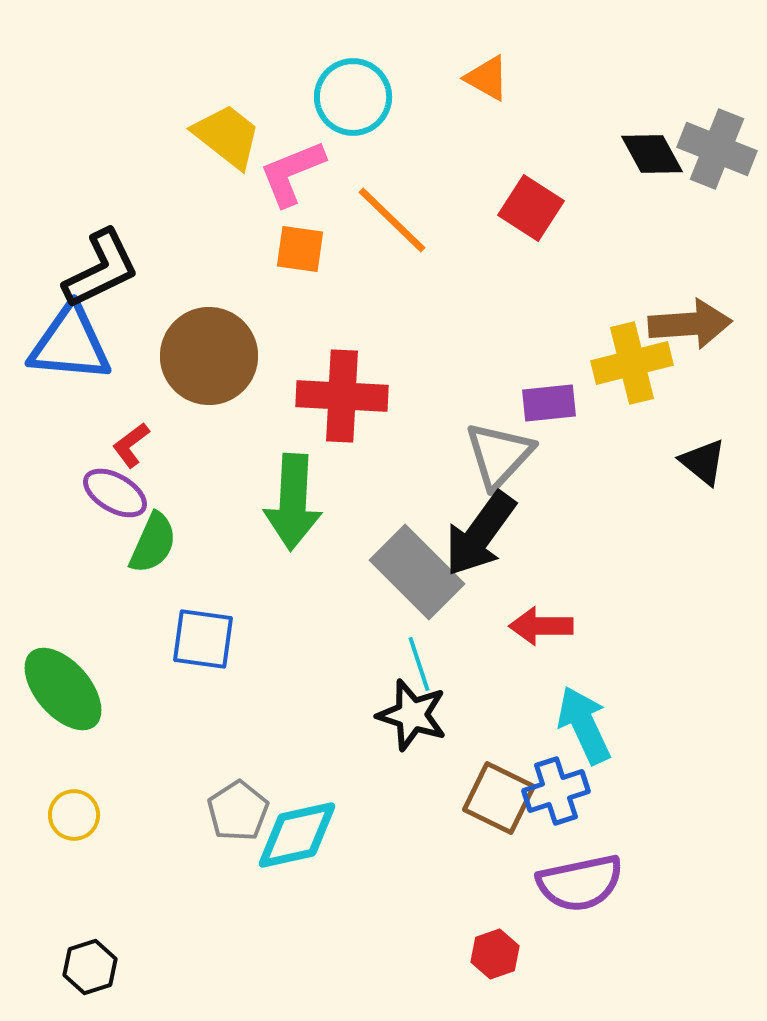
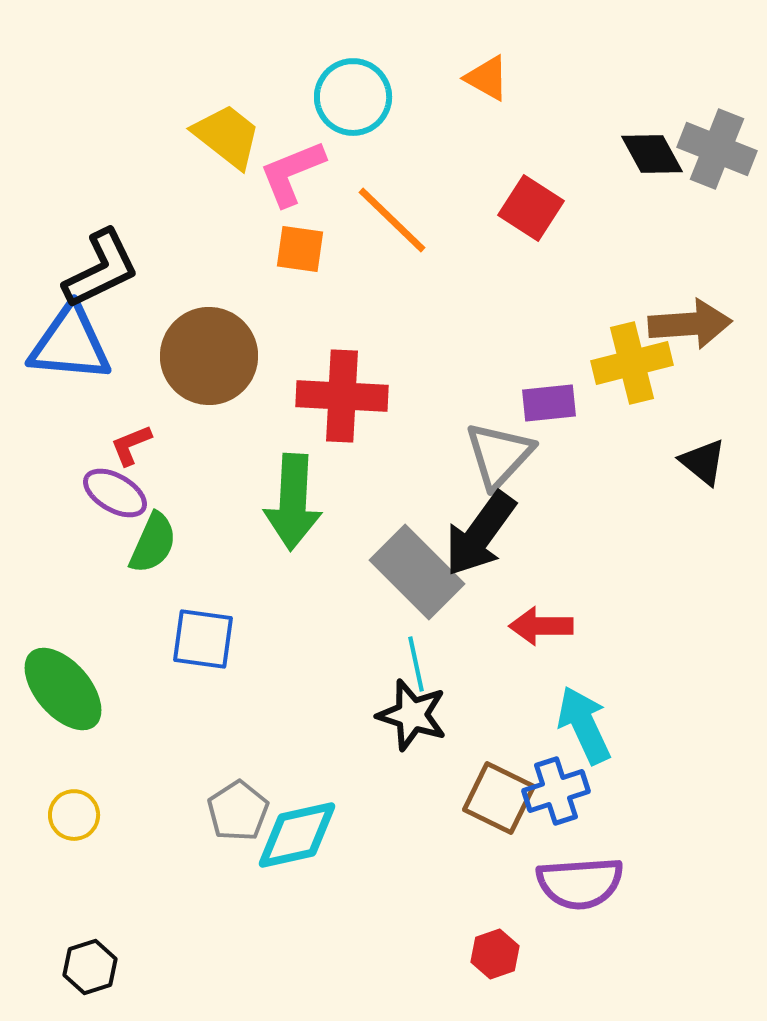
red L-shape: rotated 15 degrees clockwise
cyan line: moved 3 px left; rotated 6 degrees clockwise
purple semicircle: rotated 8 degrees clockwise
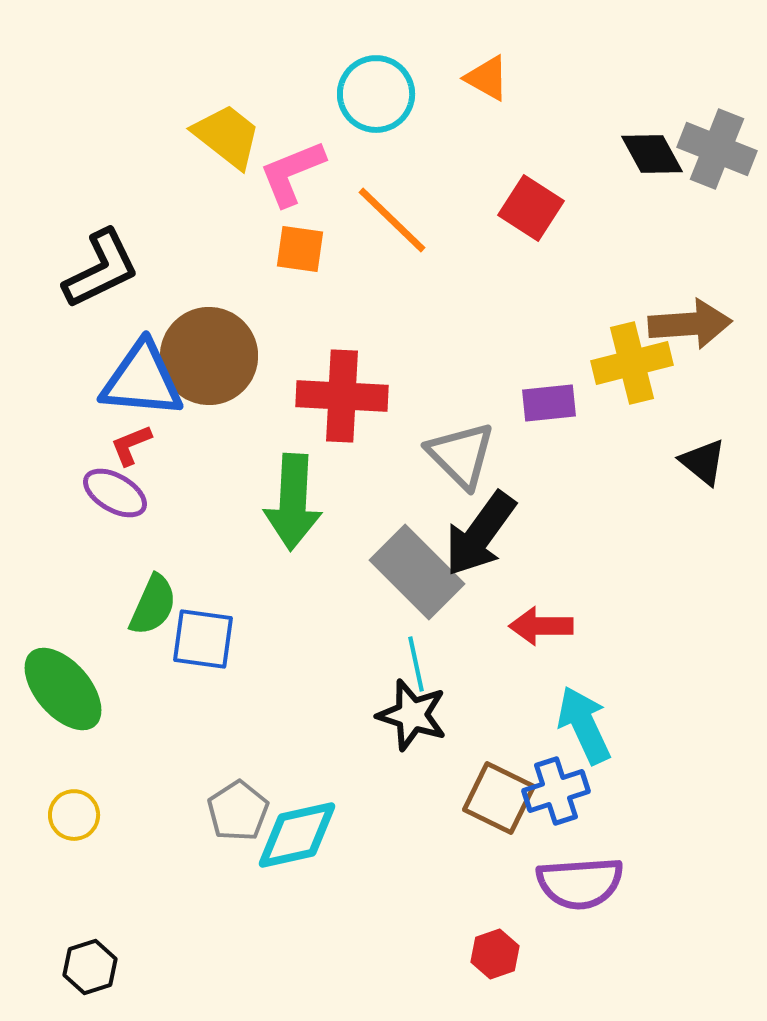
cyan circle: moved 23 px right, 3 px up
blue triangle: moved 72 px right, 36 px down
gray triangle: moved 38 px left; rotated 28 degrees counterclockwise
green semicircle: moved 62 px down
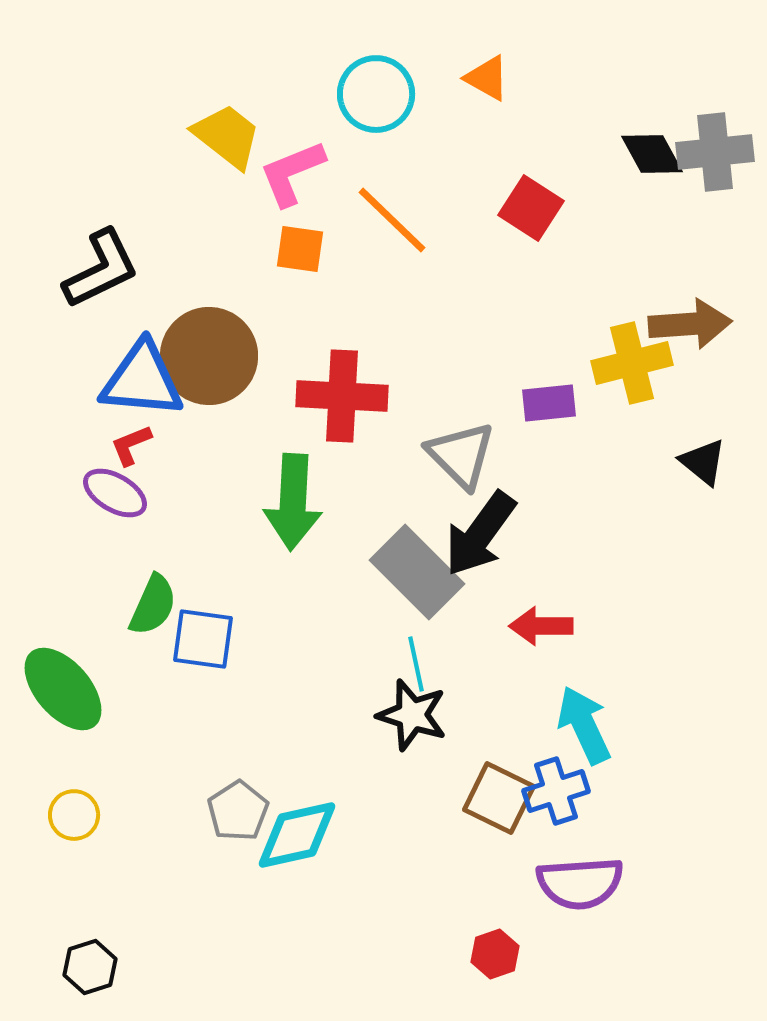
gray cross: moved 2 px left, 3 px down; rotated 28 degrees counterclockwise
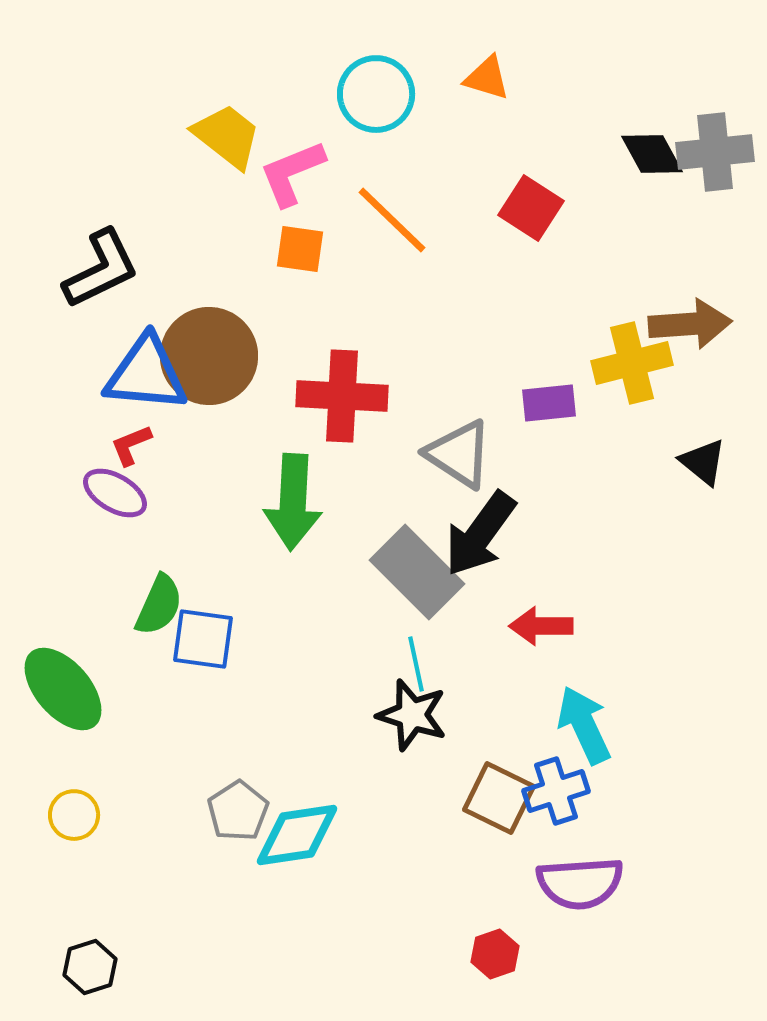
orange triangle: rotated 12 degrees counterclockwise
blue triangle: moved 4 px right, 6 px up
gray triangle: moved 2 px left, 1 px up; rotated 12 degrees counterclockwise
green semicircle: moved 6 px right
cyan diamond: rotated 4 degrees clockwise
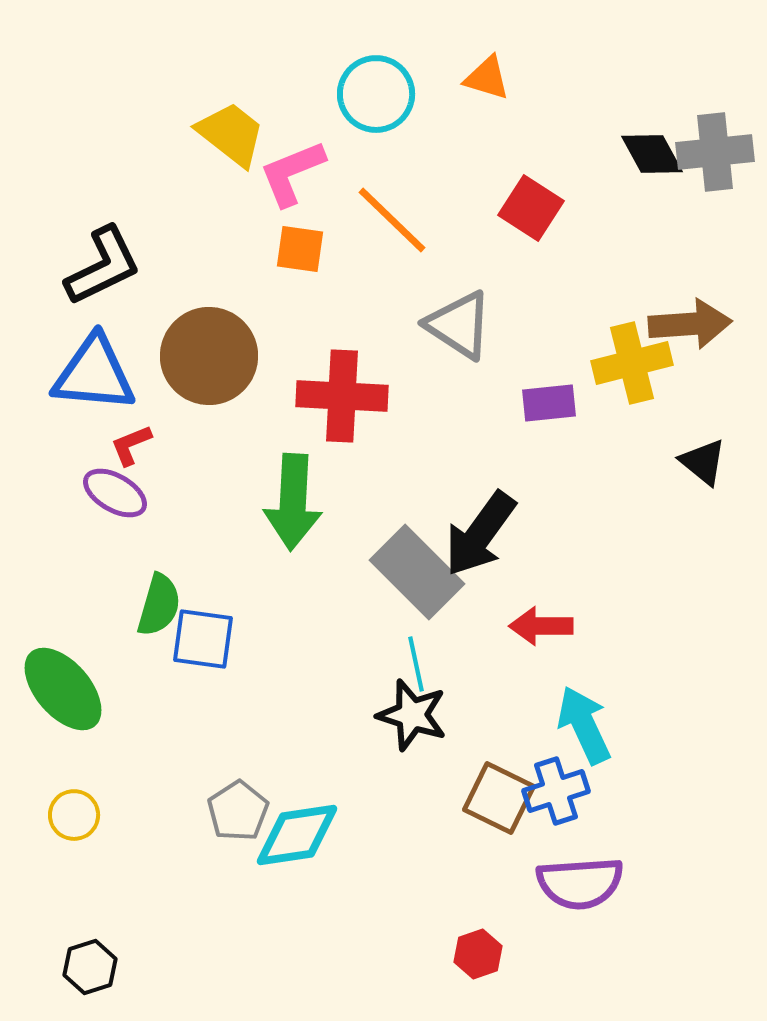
yellow trapezoid: moved 4 px right, 2 px up
black L-shape: moved 2 px right, 3 px up
blue triangle: moved 52 px left
gray triangle: moved 129 px up
green semicircle: rotated 8 degrees counterclockwise
red hexagon: moved 17 px left
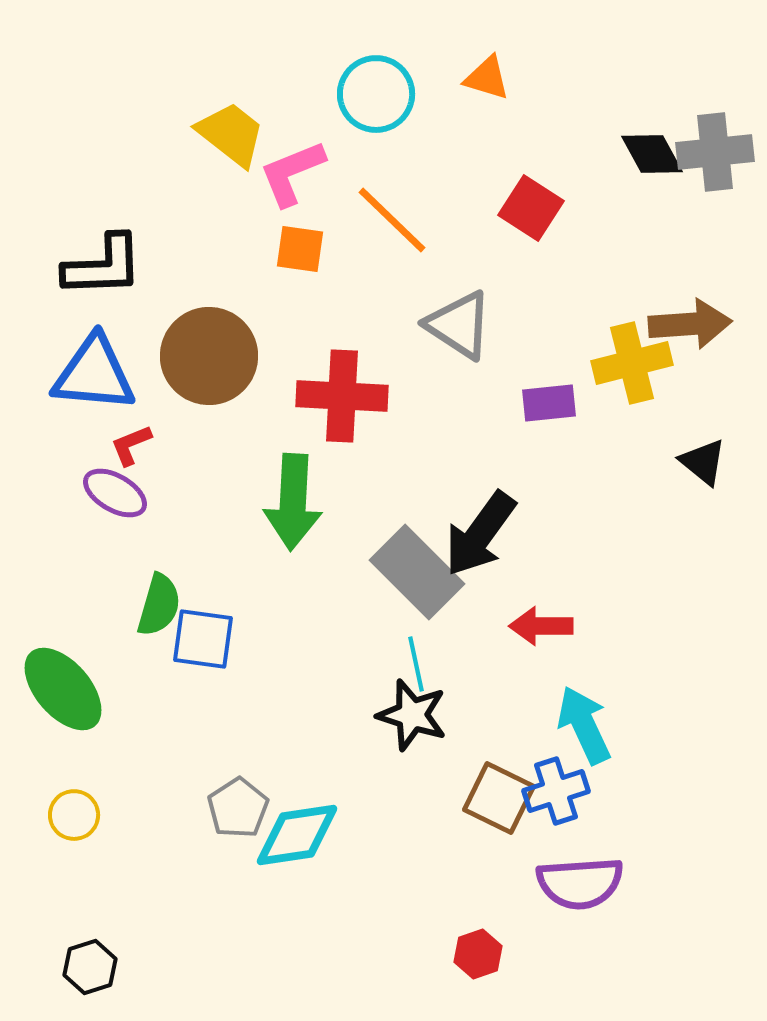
black L-shape: rotated 24 degrees clockwise
gray pentagon: moved 3 px up
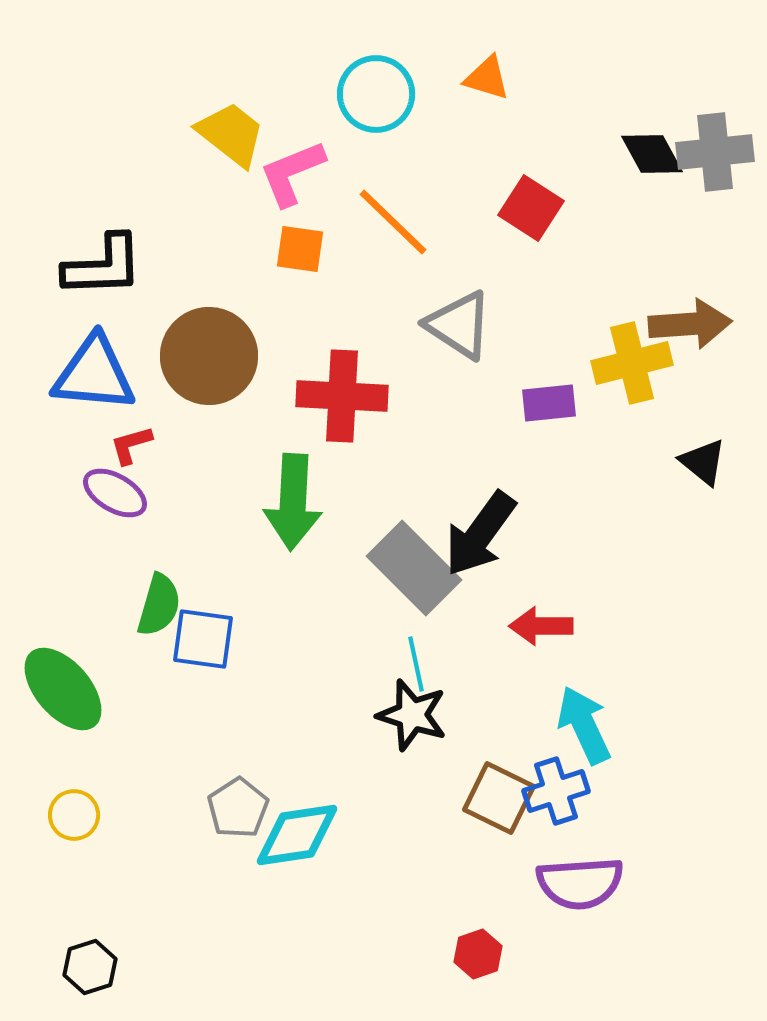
orange line: moved 1 px right, 2 px down
red L-shape: rotated 6 degrees clockwise
gray rectangle: moved 3 px left, 4 px up
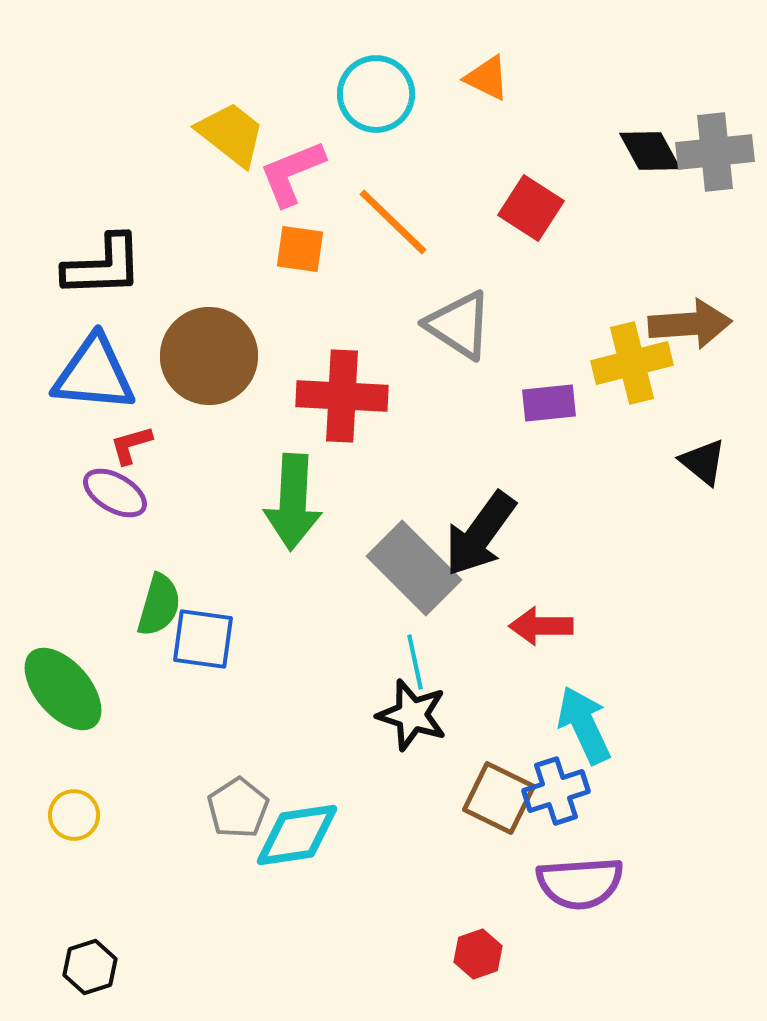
orange triangle: rotated 9 degrees clockwise
black diamond: moved 2 px left, 3 px up
cyan line: moved 1 px left, 2 px up
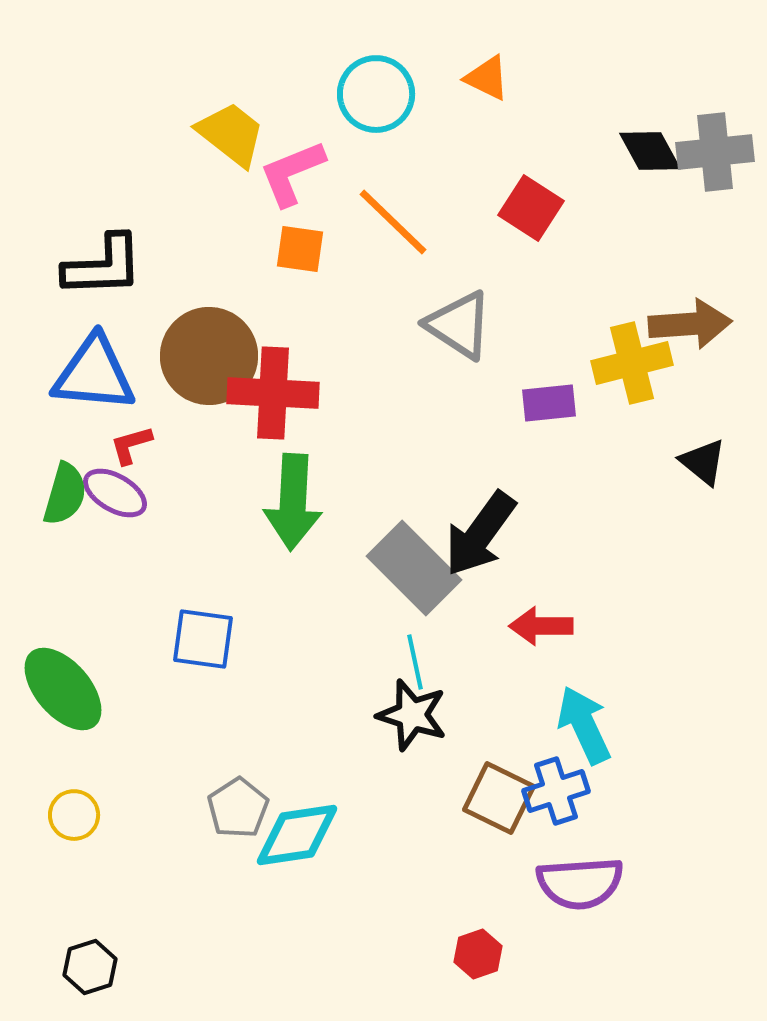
red cross: moved 69 px left, 3 px up
green semicircle: moved 94 px left, 111 px up
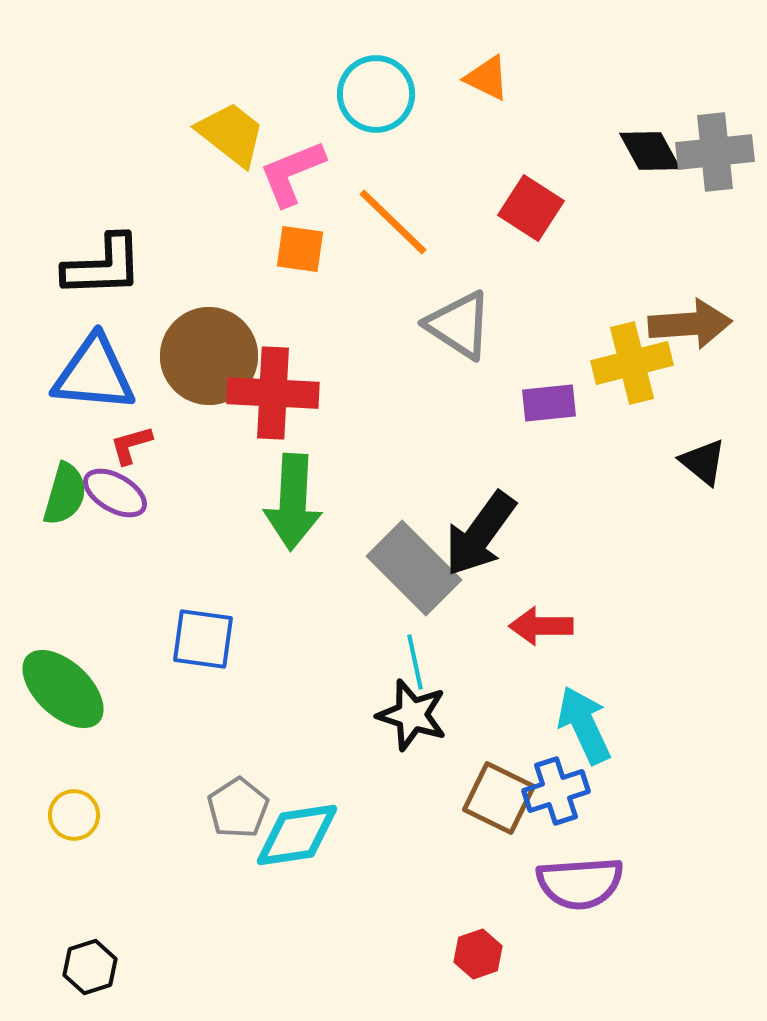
green ellipse: rotated 6 degrees counterclockwise
